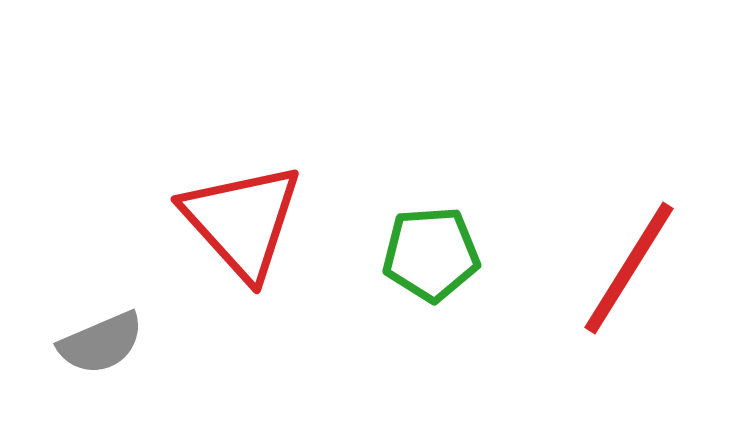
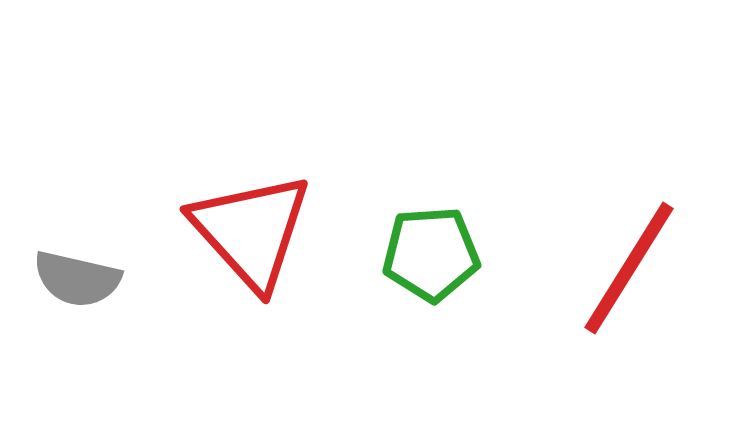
red triangle: moved 9 px right, 10 px down
gray semicircle: moved 24 px left, 64 px up; rotated 36 degrees clockwise
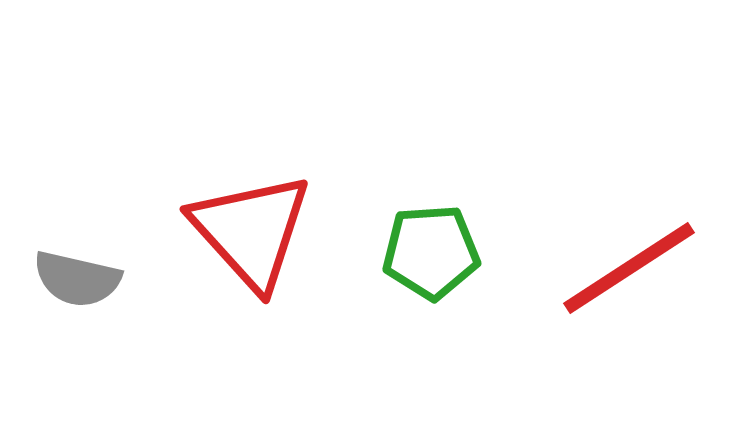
green pentagon: moved 2 px up
red line: rotated 25 degrees clockwise
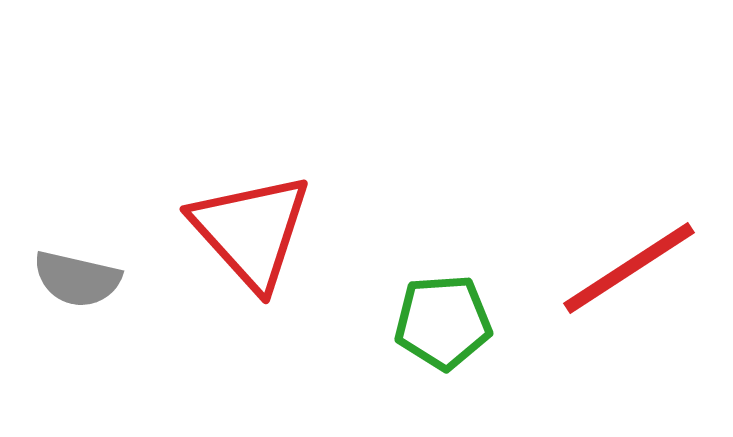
green pentagon: moved 12 px right, 70 px down
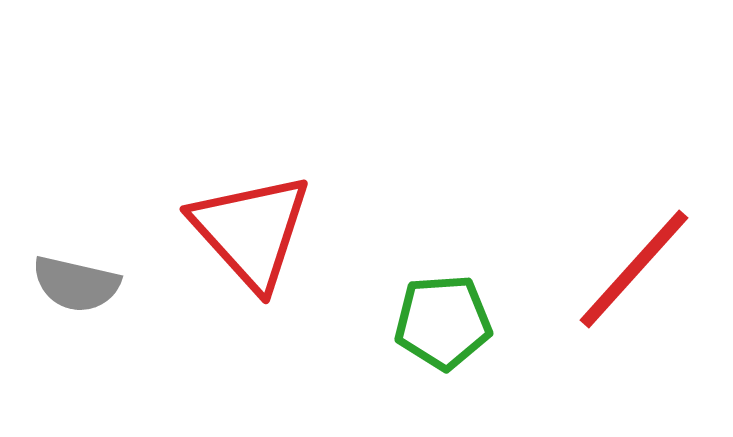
red line: moved 5 px right, 1 px down; rotated 15 degrees counterclockwise
gray semicircle: moved 1 px left, 5 px down
